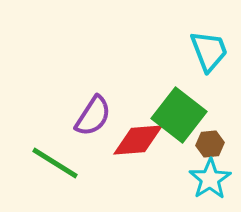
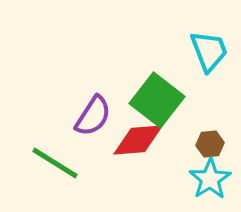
green square: moved 22 px left, 15 px up
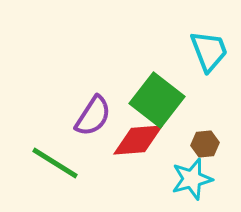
brown hexagon: moved 5 px left
cyan star: moved 18 px left; rotated 18 degrees clockwise
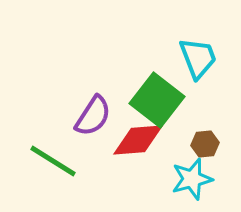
cyan trapezoid: moved 11 px left, 7 px down
green line: moved 2 px left, 2 px up
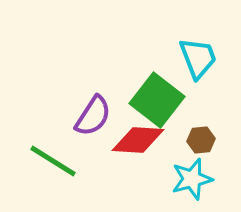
red diamond: rotated 8 degrees clockwise
brown hexagon: moved 4 px left, 4 px up
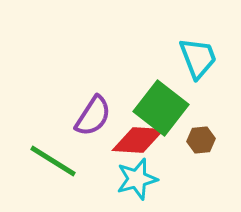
green square: moved 4 px right, 8 px down
cyan star: moved 55 px left
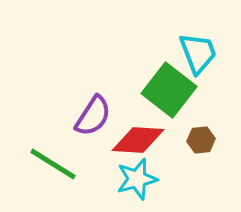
cyan trapezoid: moved 5 px up
green square: moved 8 px right, 18 px up
green line: moved 3 px down
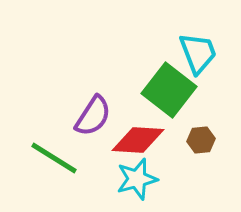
green line: moved 1 px right, 6 px up
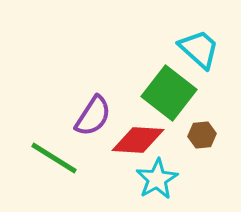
cyan trapezoid: moved 1 px right, 4 px up; rotated 27 degrees counterclockwise
green square: moved 3 px down
brown hexagon: moved 1 px right, 5 px up
cyan star: moved 20 px right; rotated 15 degrees counterclockwise
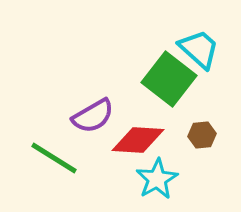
green square: moved 14 px up
purple semicircle: rotated 27 degrees clockwise
